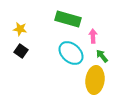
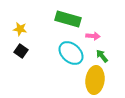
pink arrow: rotated 96 degrees clockwise
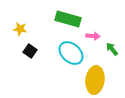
black square: moved 9 px right
green arrow: moved 10 px right, 7 px up
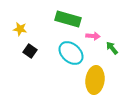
green arrow: moved 1 px up
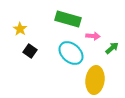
yellow star: rotated 24 degrees clockwise
green arrow: rotated 88 degrees clockwise
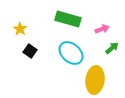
pink arrow: moved 9 px right, 7 px up; rotated 24 degrees counterclockwise
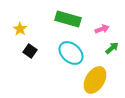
yellow ellipse: rotated 24 degrees clockwise
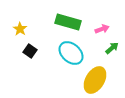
green rectangle: moved 3 px down
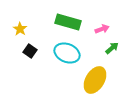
cyan ellipse: moved 4 px left; rotated 20 degrees counterclockwise
